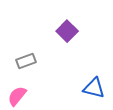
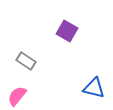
purple square: rotated 15 degrees counterclockwise
gray rectangle: rotated 54 degrees clockwise
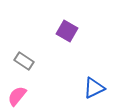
gray rectangle: moved 2 px left
blue triangle: rotated 40 degrees counterclockwise
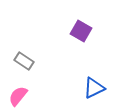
purple square: moved 14 px right
pink semicircle: moved 1 px right
